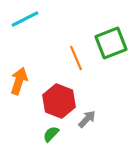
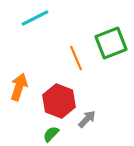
cyan line: moved 10 px right, 1 px up
orange arrow: moved 6 px down
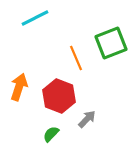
red hexagon: moved 5 px up
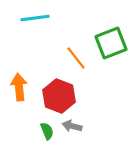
cyan line: rotated 20 degrees clockwise
orange line: rotated 15 degrees counterclockwise
orange arrow: rotated 24 degrees counterclockwise
gray arrow: moved 15 px left, 7 px down; rotated 120 degrees counterclockwise
green semicircle: moved 4 px left, 3 px up; rotated 114 degrees clockwise
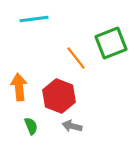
cyan line: moved 1 px left, 1 px down
green semicircle: moved 16 px left, 5 px up
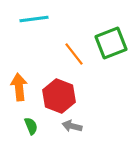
orange line: moved 2 px left, 4 px up
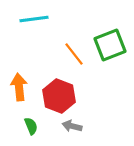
green square: moved 1 px left, 2 px down
